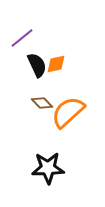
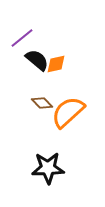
black semicircle: moved 5 px up; rotated 25 degrees counterclockwise
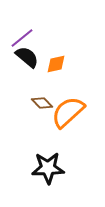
black semicircle: moved 10 px left, 3 px up
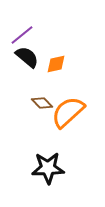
purple line: moved 3 px up
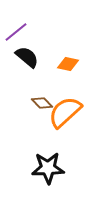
purple line: moved 6 px left, 3 px up
orange diamond: moved 12 px right; rotated 25 degrees clockwise
orange semicircle: moved 3 px left
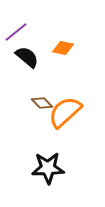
orange diamond: moved 5 px left, 16 px up
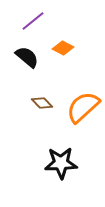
purple line: moved 17 px right, 11 px up
orange diamond: rotated 15 degrees clockwise
orange semicircle: moved 18 px right, 5 px up
black star: moved 13 px right, 5 px up
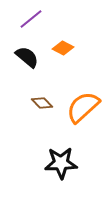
purple line: moved 2 px left, 2 px up
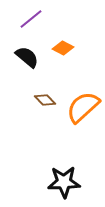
brown diamond: moved 3 px right, 3 px up
black star: moved 3 px right, 19 px down
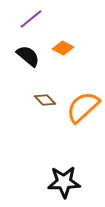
black semicircle: moved 1 px right, 1 px up
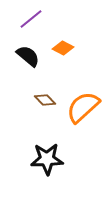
black star: moved 17 px left, 23 px up
